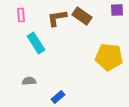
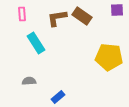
pink rectangle: moved 1 px right, 1 px up
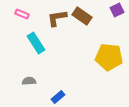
purple square: rotated 24 degrees counterclockwise
pink rectangle: rotated 64 degrees counterclockwise
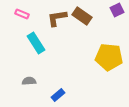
blue rectangle: moved 2 px up
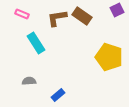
yellow pentagon: rotated 12 degrees clockwise
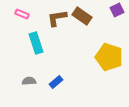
cyan rectangle: rotated 15 degrees clockwise
blue rectangle: moved 2 px left, 13 px up
